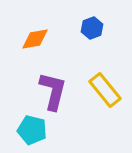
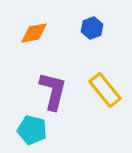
orange diamond: moved 1 px left, 6 px up
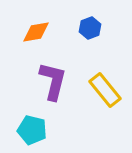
blue hexagon: moved 2 px left
orange diamond: moved 2 px right, 1 px up
purple L-shape: moved 10 px up
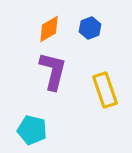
orange diamond: moved 13 px right, 3 px up; rotated 20 degrees counterclockwise
purple L-shape: moved 10 px up
yellow rectangle: rotated 20 degrees clockwise
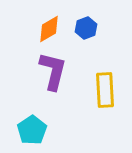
blue hexagon: moved 4 px left
yellow rectangle: rotated 16 degrees clockwise
cyan pentagon: rotated 24 degrees clockwise
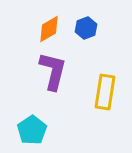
yellow rectangle: moved 2 px down; rotated 12 degrees clockwise
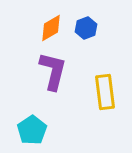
orange diamond: moved 2 px right, 1 px up
yellow rectangle: rotated 16 degrees counterclockwise
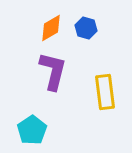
blue hexagon: rotated 25 degrees counterclockwise
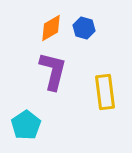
blue hexagon: moved 2 px left
cyan pentagon: moved 6 px left, 5 px up
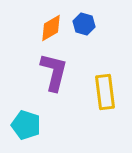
blue hexagon: moved 4 px up
purple L-shape: moved 1 px right, 1 px down
cyan pentagon: rotated 20 degrees counterclockwise
